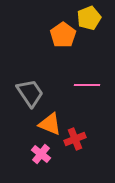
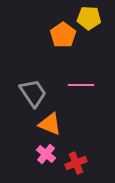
yellow pentagon: rotated 25 degrees clockwise
pink line: moved 6 px left
gray trapezoid: moved 3 px right
red cross: moved 1 px right, 24 px down
pink cross: moved 5 px right
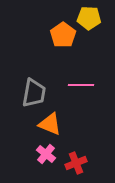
gray trapezoid: moved 1 px right; rotated 44 degrees clockwise
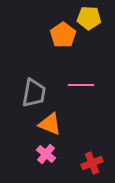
red cross: moved 16 px right
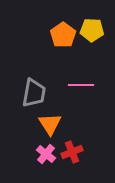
yellow pentagon: moved 3 px right, 12 px down
orange triangle: rotated 35 degrees clockwise
red cross: moved 20 px left, 11 px up
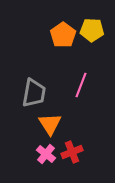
pink line: rotated 70 degrees counterclockwise
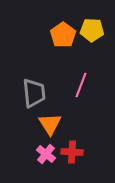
gray trapezoid: rotated 16 degrees counterclockwise
red cross: rotated 25 degrees clockwise
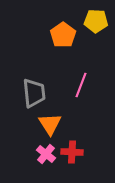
yellow pentagon: moved 4 px right, 9 px up
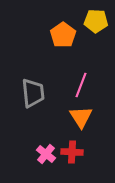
gray trapezoid: moved 1 px left
orange triangle: moved 31 px right, 7 px up
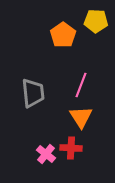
red cross: moved 1 px left, 4 px up
